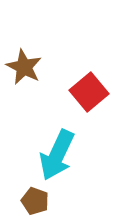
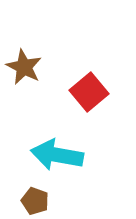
cyan arrow: rotated 75 degrees clockwise
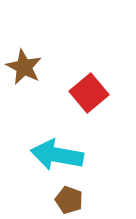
red square: moved 1 px down
brown pentagon: moved 34 px right, 1 px up
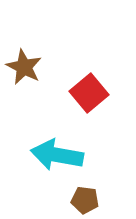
brown pentagon: moved 16 px right; rotated 12 degrees counterclockwise
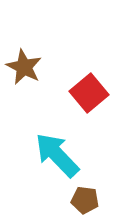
cyan arrow: rotated 36 degrees clockwise
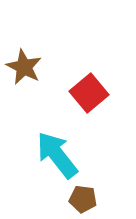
cyan arrow: rotated 6 degrees clockwise
brown pentagon: moved 2 px left, 1 px up
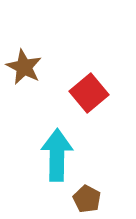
cyan arrow: rotated 39 degrees clockwise
brown pentagon: moved 4 px right; rotated 20 degrees clockwise
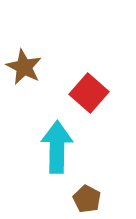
red square: rotated 9 degrees counterclockwise
cyan arrow: moved 8 px up
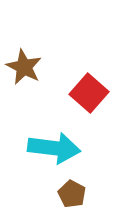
cyan arrow: moved 3 px left, 1 px down; rotated 96 degrees clockwise
brown pentagon: moved 15 px left, 5 px up
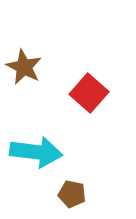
cyan arrow: moved 18 px left, 4 px down
brown pentagon: rotated 16 degrees counterclockwise
